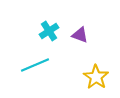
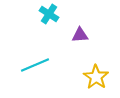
cyan cross: moved 17 px up; rotated 24 degrees counterclockwise
purple triangle: rotated 24 degrees counterclockwise
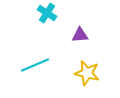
cyan cross: moved 2 px left, 1 px up
yellow star: moved 9 px left, 4 px up; rotated 20 degrees counterclockwise
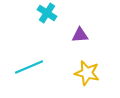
cyan line: moved 6 px left, 2 px down
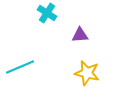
cyan line: moved 9 px left
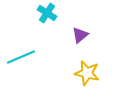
purple triangle: rotated 36 degrees counterclockwise
cyan line: moved 1 px right, 10 px up
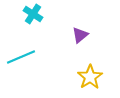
cyan cross: moved 14 px left, 1 px down
yellow star: moved 3 px right, 4 px down; rotated 25 degrees clockwise
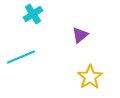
cyan cross: rotated 24 degrees clockwise
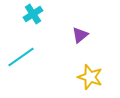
cyan line: rotated 12 degrees counterclockwise
yellow star: rotated 20 degrees counterclockwise
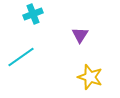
cyan cross: rotated 12 degrees clockwise
purple triangle: rotated 18 degrees counterclockwise
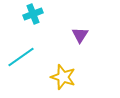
yellow star: moved 27 px left
